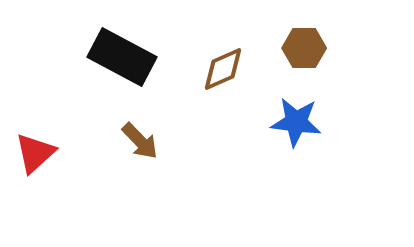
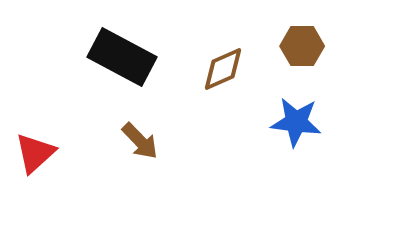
brown hexagon: moved 2 px left, 2 px up
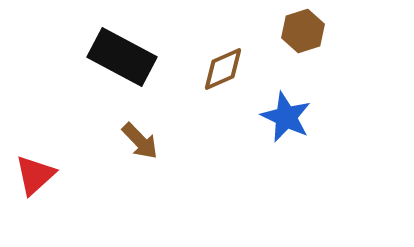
brown hexagon: moved 1 px right, 15 px up; rotated 18 degrees counterclockwise
blue star: moved 10 px left, 5 px up; rotated 18 degrees clockwise
red triangle: moved 22 px down
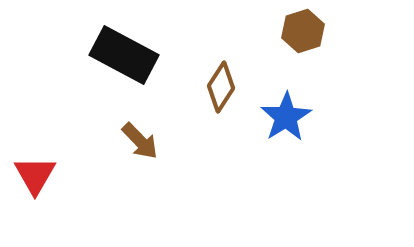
black rectangle: moved 2 px right, 2 px up
brown diamond: moved 2 px left, 18 px down; rotated 33 degrees counterclockwise
blue star: rotated 15 degrees clockwise
red triangle: rotated 18 degrees counterclockwise
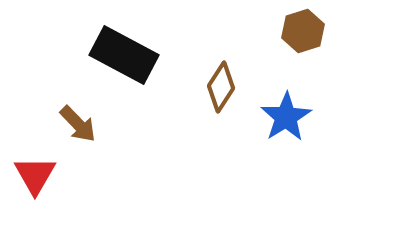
brown arrow: moved 62 px left, 17 px up
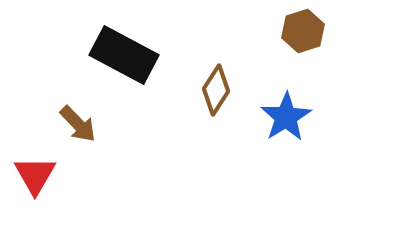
brown diamond: moved 5 px left, 3 px down
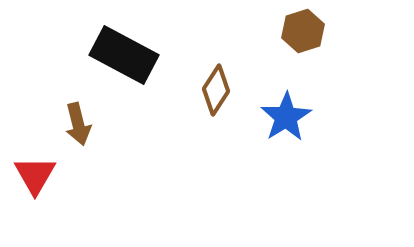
brown arrow: rotated 30 degrees clockwise
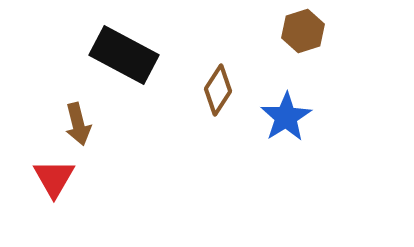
brown diamond: moved 2 px right
red triangle: moved 19 px right, 3 px down
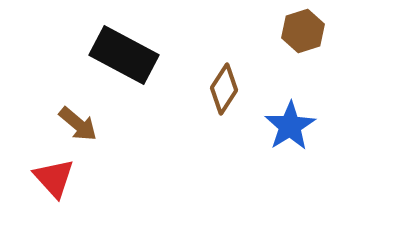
brown diamond: moved 6 px right, 1 px up
blue star: moved 4 px right, 9 px down
brown arrow: rotated 36 degrees counterclockwise
red triangle: rotated 12 degrees counterclockwise
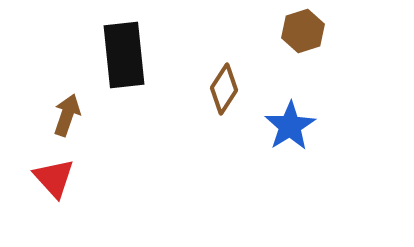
black rectangle: rotated 56 degrees clockwise
brown arrow: moved 11 px left, 9 px up; rotated 111 degrees counterclockwise
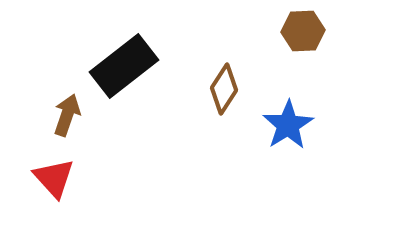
brown hexagon: rotated 15 degrees clockwise
black rectangle: moved 11 px down; rotated 58 degrees clockwise
blue star: moved 2 px left, 1 px up
